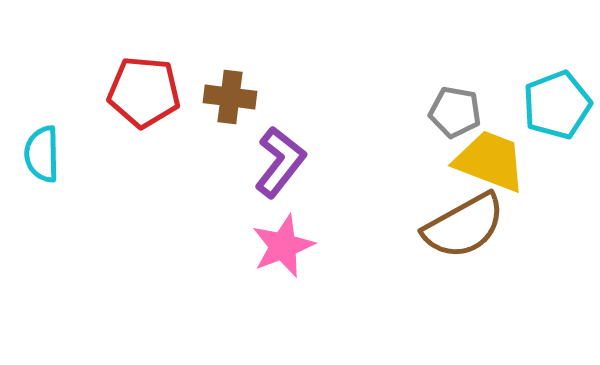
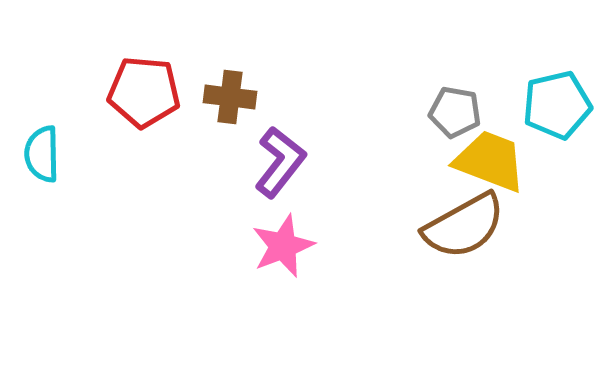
cyan pentagon: rotated 8 degrees clockwise
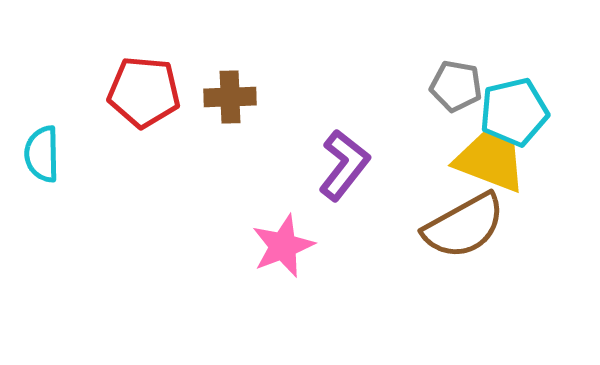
brown cross: rotated 9 degrees counterclockwise
cyan pentagon: moved 43 px left, 7 px down
gray pentagon: moved 1 px right, 26 px up
purple L-shape: moved 64 px right, 3 px down
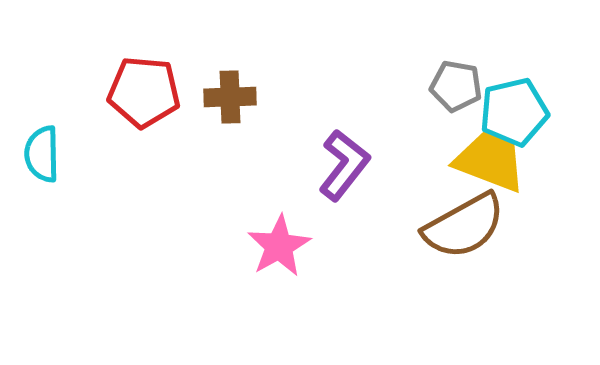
pink star: moved 4 px left; rotated 8 degrees counterclockwise
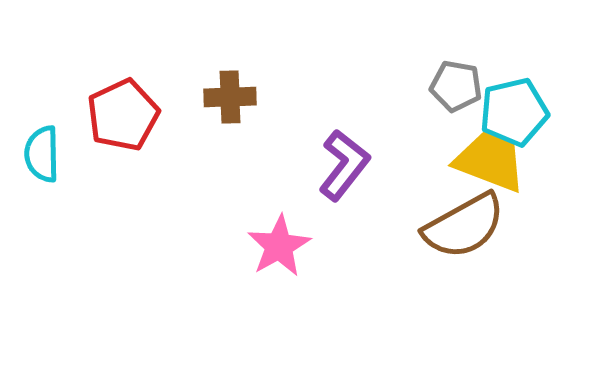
red pentagon: moved 21 px left, 23 px down; rotated 30 degrees counterclockwise
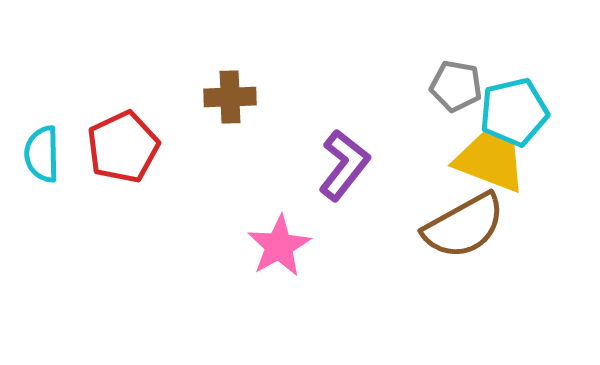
red pentagon: moved 32 px down
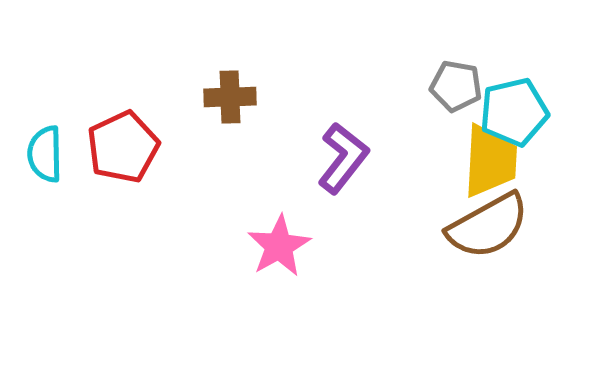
cyan semicircle: moved 3 px right
yellow trapezoid: rotated 72 degrees clockwise
purple L-shape: moved 1 px left, 7 px up
brown semicircle: moved 24 px right
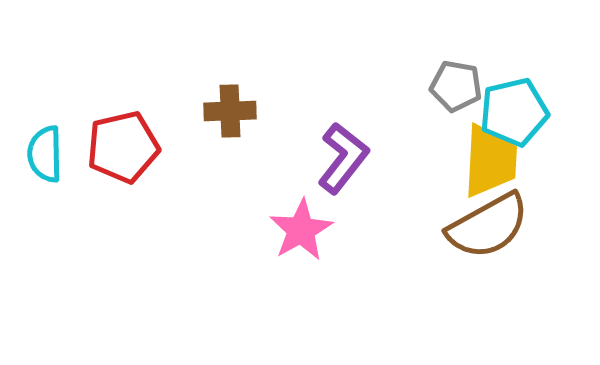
brown cross: moved 14 px down
red pentagon: rotated 12 degrees clockwise
pink star: moved 22 px right, 16 px up
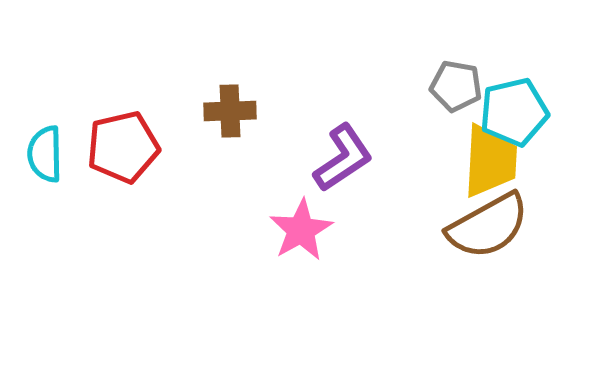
purple L-shape: rotated 18 degrees clockwise
